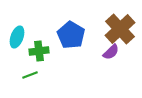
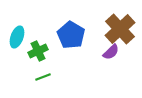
green cross: moved 1 px left; rotated 18 degrees counterclockwise
green line: moved 13 px right, 2 px down
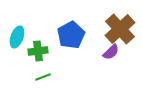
blue pentagon: rotated 12 degrees clockwise
green cross: rotated 18 degrees clockwise
